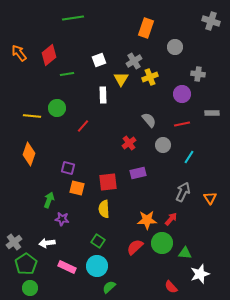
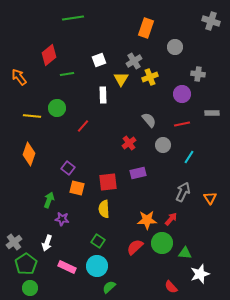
orange arrow at (19, 53): moved 24 px down
purple square at (68, 168): rotated 24 degrees clockwise
white arrow at (47, 243): rotated 63 degrees counterclockwise
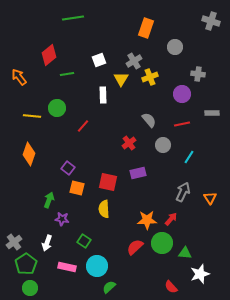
red square at (108, 182): rotated 18 degrees clockwise
green square at (98, 241): moved 14 px left
pink rectangle at (67, 267): rotated 12 degrees counterclockwise
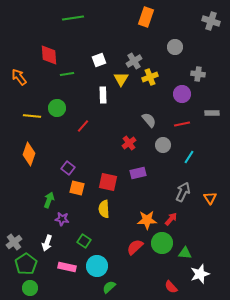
orange rectangle at (146, 28): moved 11 px up
red diamond at (49, 55): rotated 55 degrees counterclockwise
